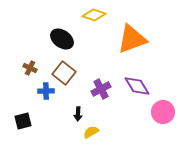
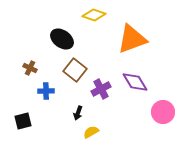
brown square: moved 11 px right, 3 px up
purple diamond: moved 2 px left, 4 px up
black arrow: moved 1 px up; rotated 16 degrees clockwise
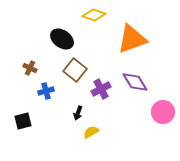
blue cross: rotated 14 degrees counterclockwise
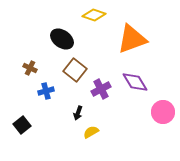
black square: moved 1 px left, 4 px down; rotated 24 degrees counterclockwise
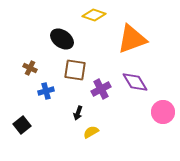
brown square: rotated 30 degrees counterclockwise
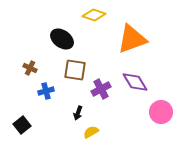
pink circle: moved 2 px left
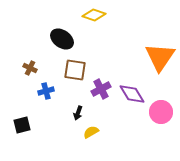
orange triangle: moved 28 px right, 18 px down; rotated 36 degrees counterclockwise
purple diamond: moved 3 px left, 12 px down
black square: rotated 24 degrees clockwise
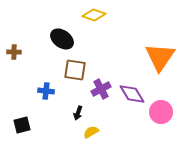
brown cross: moved 16 px left, 16 px up; rotated 24 degrees counterclockwise
blue cross: rotated 21 degrees clockwise
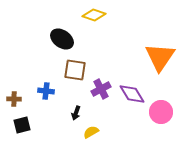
brown cross: moved 47 px down
black arrow: moved 2 px left
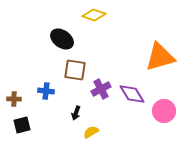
orange triangle: rotated 40 degrees clockwise
pink circle: moved 3 px right, 1 px up
